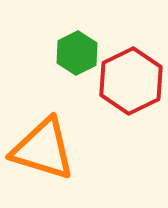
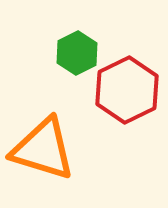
red hexagon: moved 4 px left, 9 px down
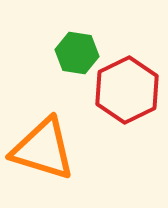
green hexagon: rotated 24 degrees counterclockwise
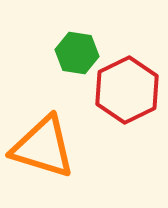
orange triangle: moved 2 px up
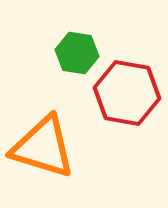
red hexagon: moved 3 px down; rotated 24 degrees counterclockwise
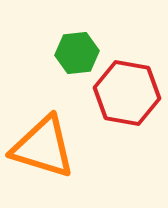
green hexagon: rotated 15 degrees counterclockwise
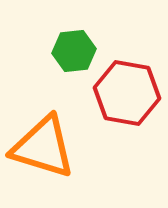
green hexagon: moved 3 px left, 2 px up
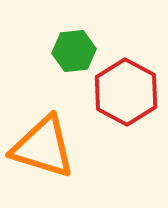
red hexagon: moved 1 px left, 1 px up; rotated 18 degrees clockwise
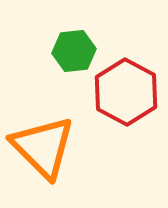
orange triangle: rotated 28 degrees clockwise
